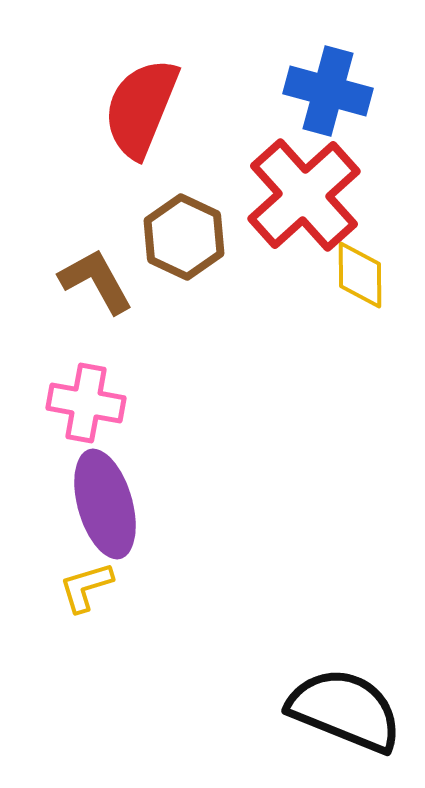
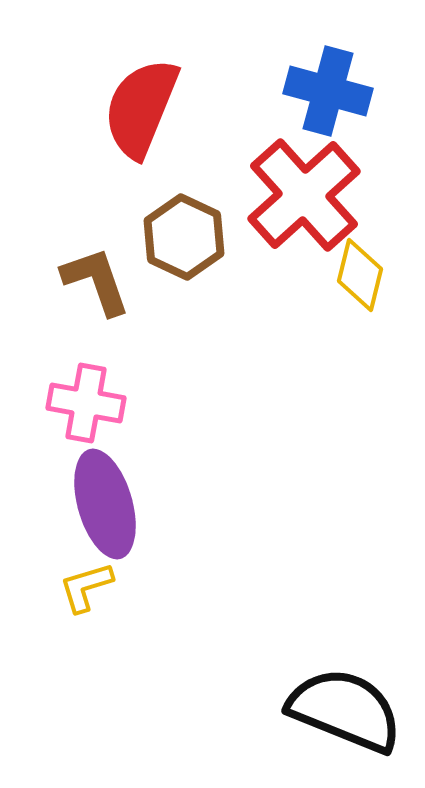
yellow diamond: rotated 14 degrees clockwise
brown L-shape: rotated 10 degrees clockwise
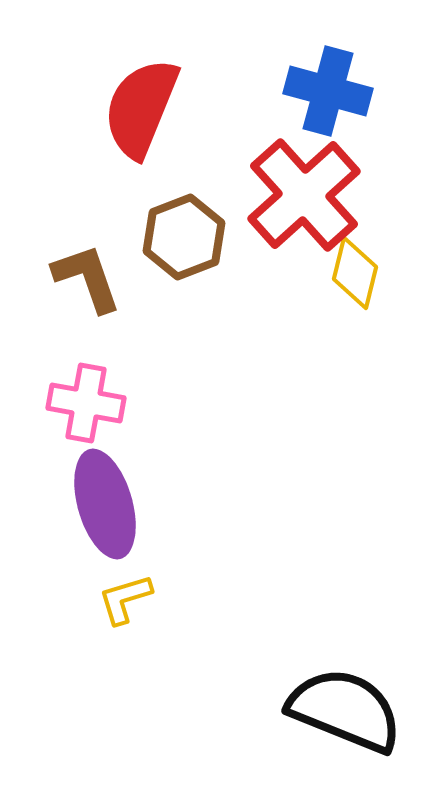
brown hexagon: rotated 14 degrees clockwise
yellow diamond: moved 5 px left, 2 px up
brown L-shape: moved 9 px left, 3 px up
yellow L-shape: moved 39 px right, 12 px down
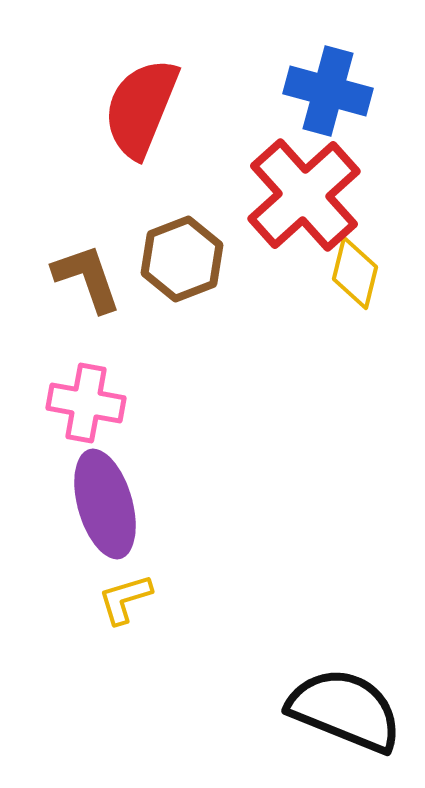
brown hexagon: moved 2 px left, 22 px down
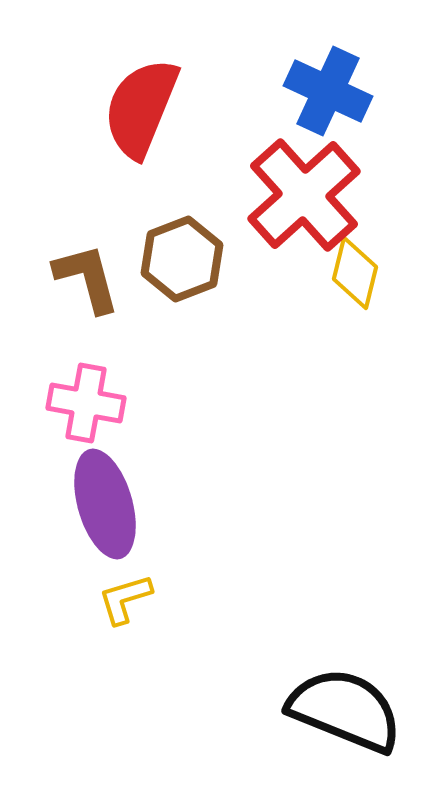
blue cross: rotated 10 degrees clockwise
brown L-shape: rotated 4 degrees clockwise
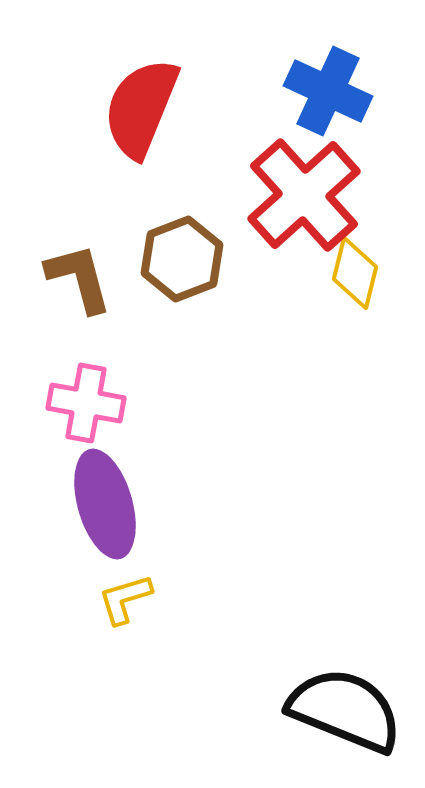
brown L-shape: moved 8 px left
